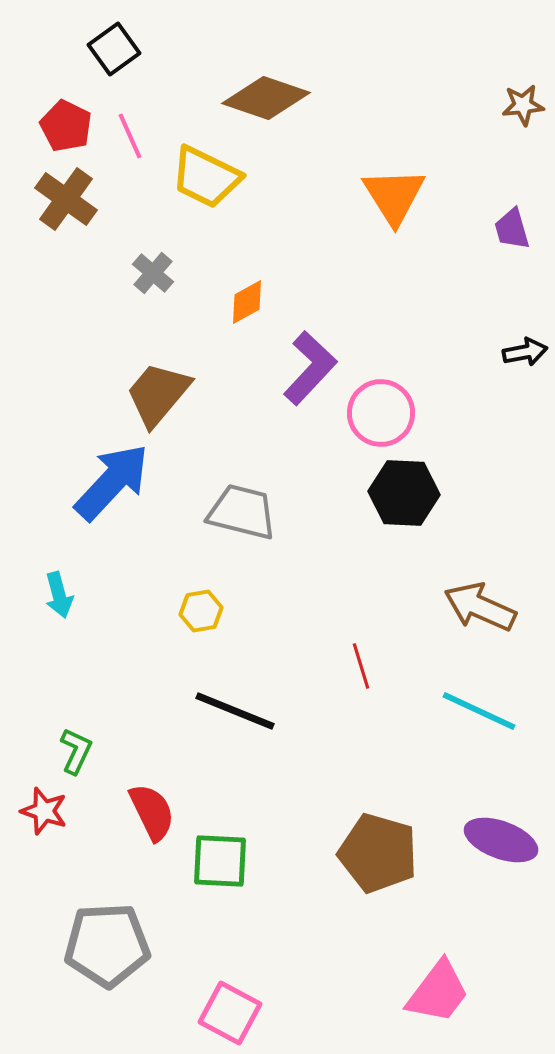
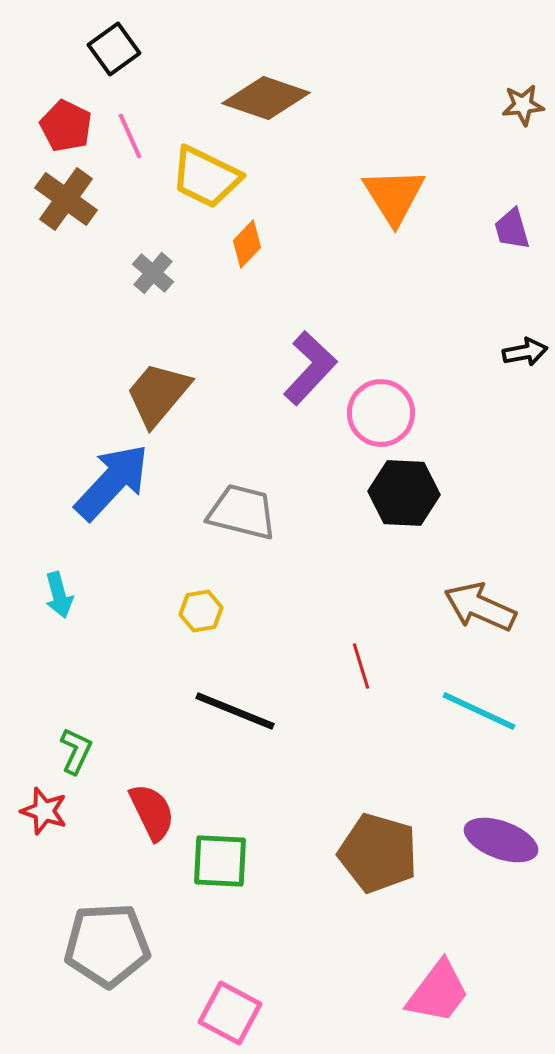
orange diamond: moved 58 px up; rotated 18 degrees counterclockwise
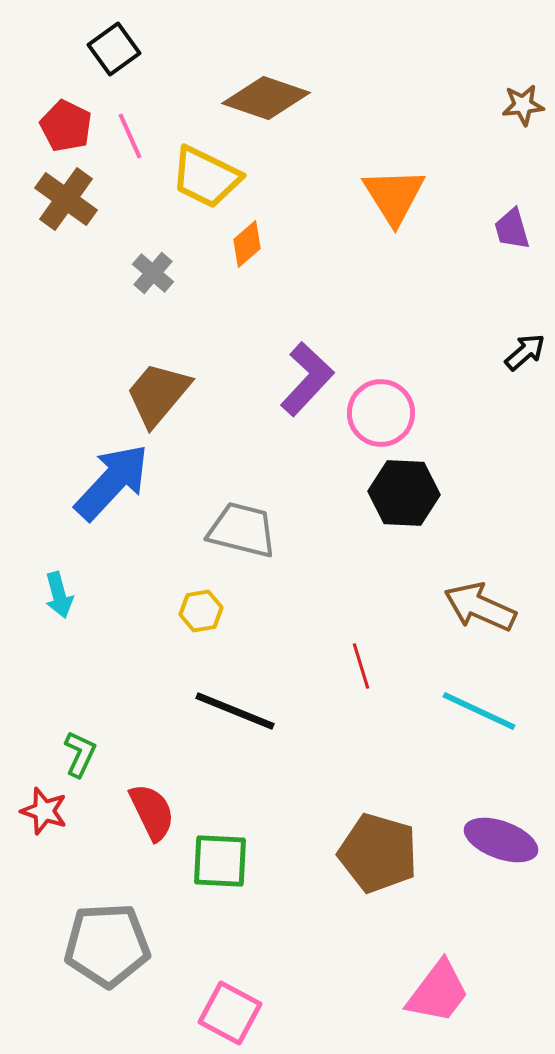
orange diamond: rotated 6 degrees clockwise
black arrow: rotated 30 degrees counterclockwise
purple L-shape: moved 3 px left, 11 px down
gray trapezoid: moved 18 px down
green L-shape: moved 4 px right, 3 px down
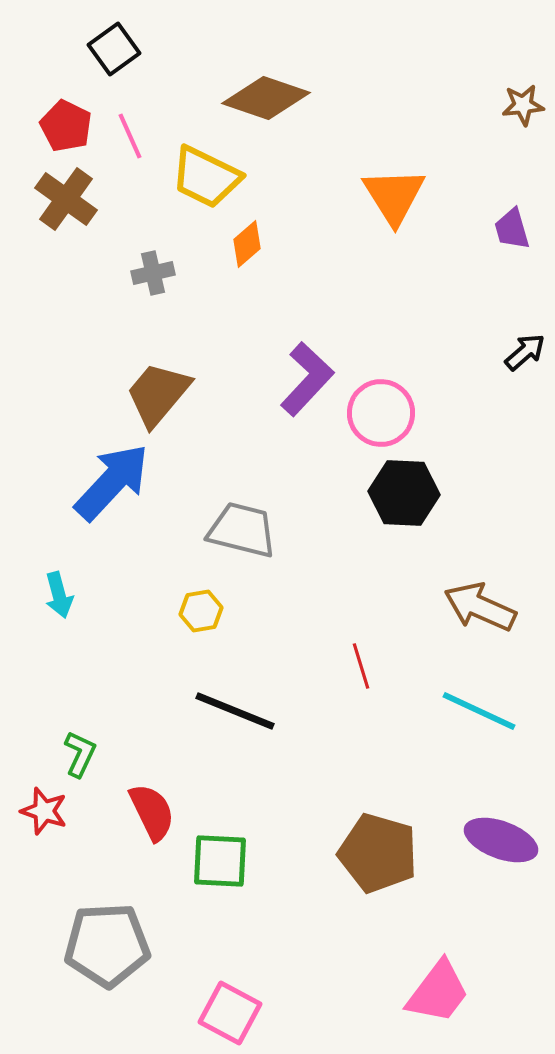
gray cross: rotated 36 degrees clockwise
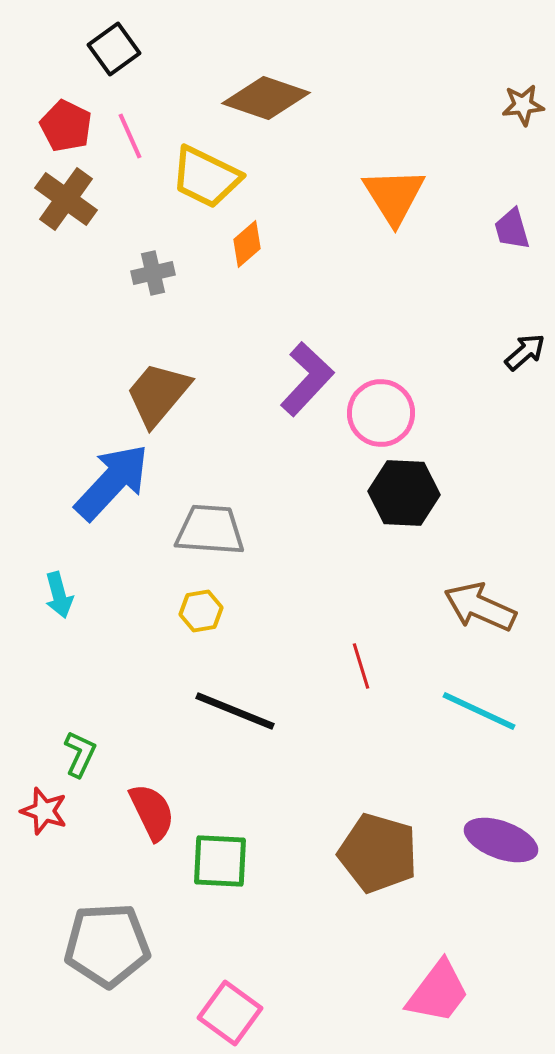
gray trapezoid: moved 32 px left; rotated 10 degrees counterclockwise
pink square: rotated 8 degrees clockwise
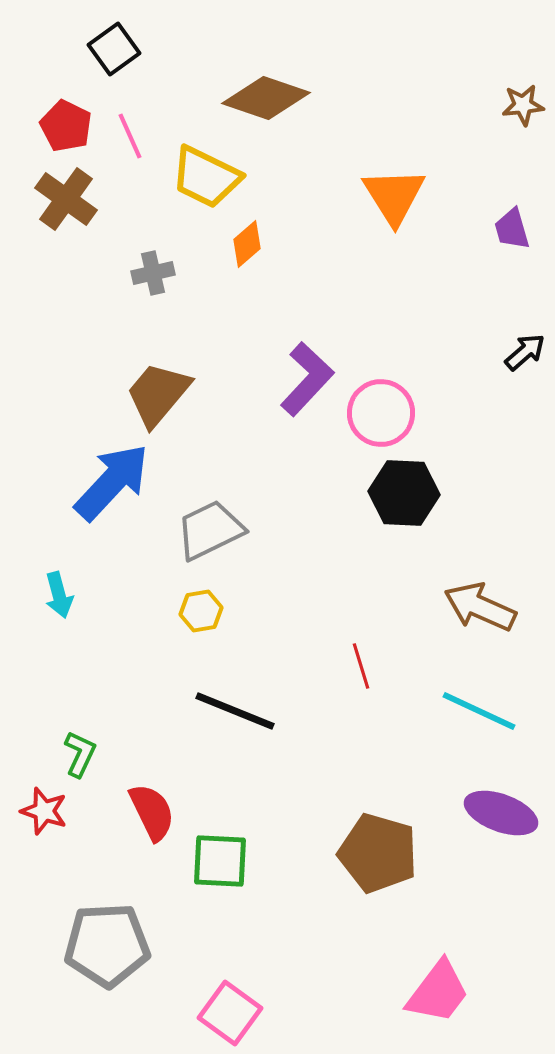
gray trapezoid: rotated 30 degrees counterclockwise
purple ellipse: moved 27 px up
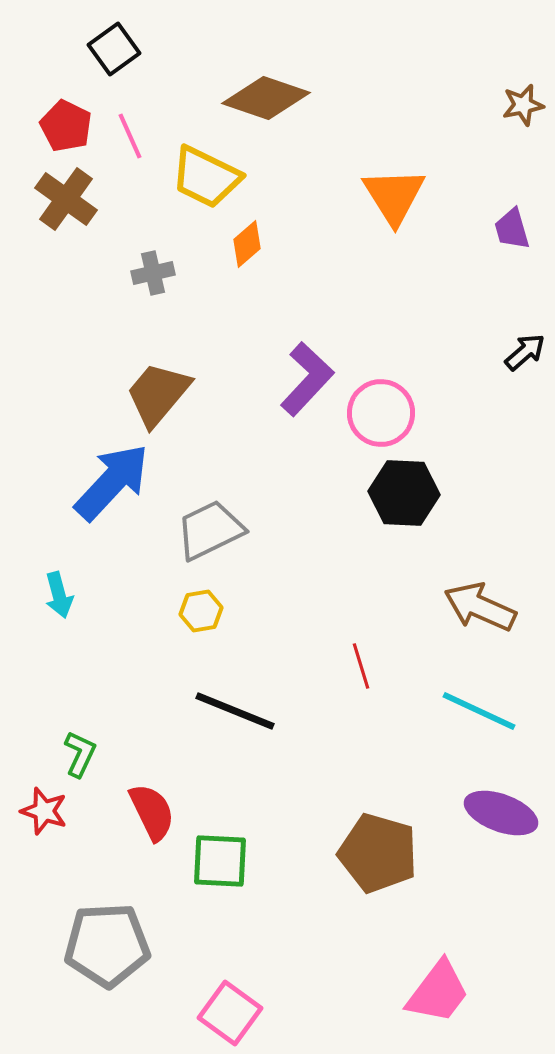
brown star: rotated 6 degrees counterclockwise
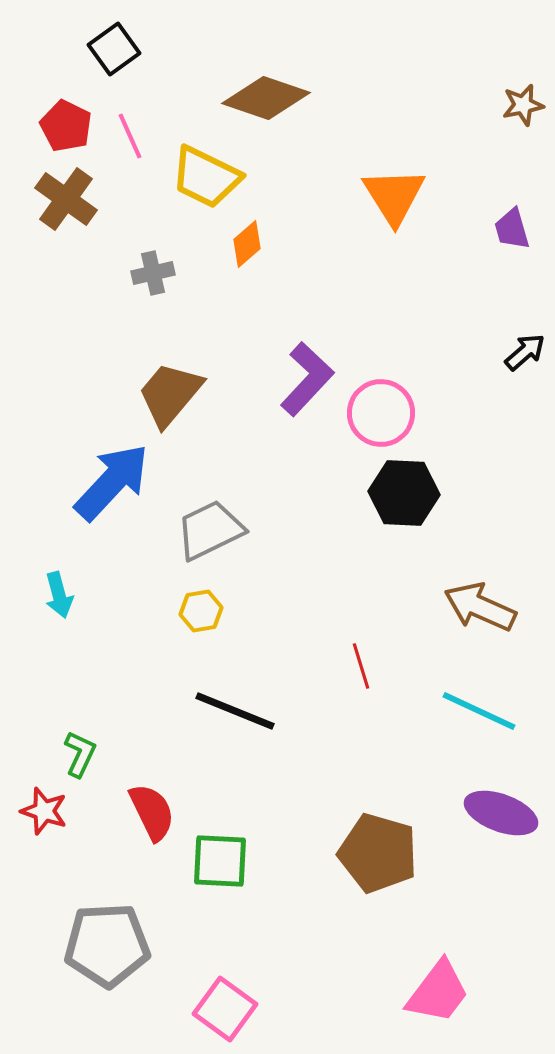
brown trapezoid: moved 12 px right
pink square: moved 5 px left, 4 px up
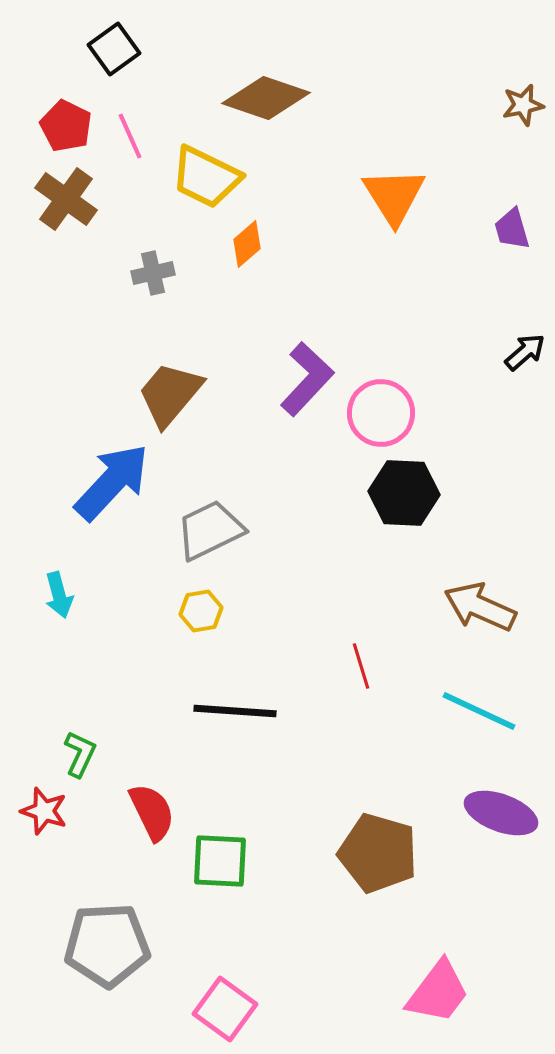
black line: rotated 18 degrees counterclockwise
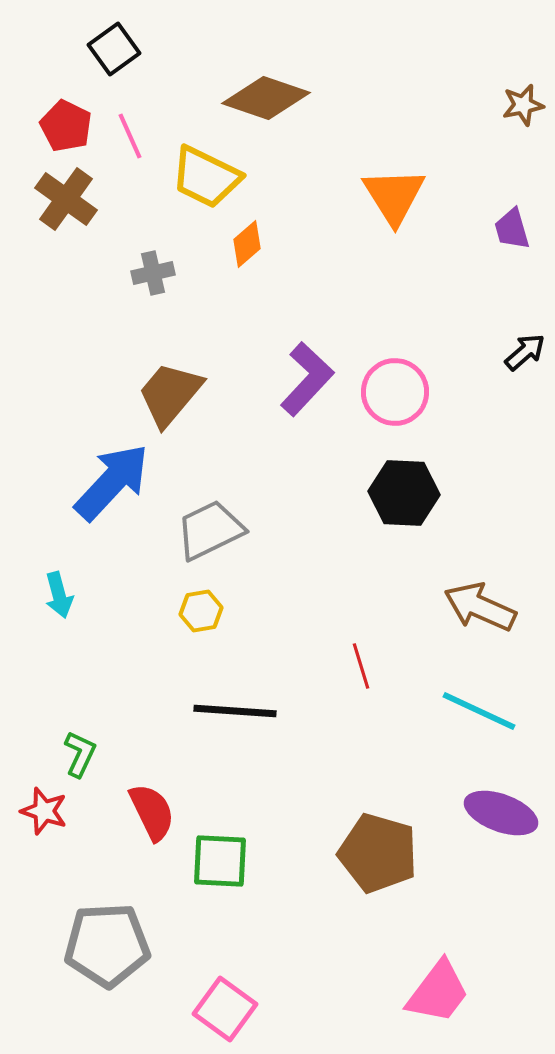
pink circle: moved 14 px right, 21 px up
